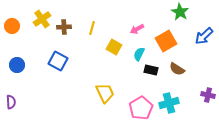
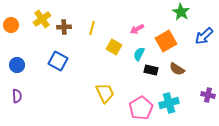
green star: moved 1 px right
orange circle: moved 1 px left, 1 px up
purple semicircle: moved 6 px right, 6 px up
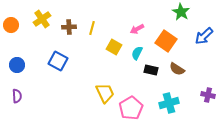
brown cross: moved 5 px right
orange square: rotated 25 degrees counterclockwise
cyan semicircle: moved 2 px left, 1 px up
pink pentagon: moved 10 px left
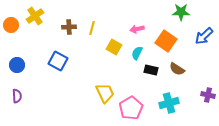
green star: rotated 30 degrees counterclockwise
yellow cross: moved 7 px left, 3 px up
pink arrow: rotated 16 degrees clockwise
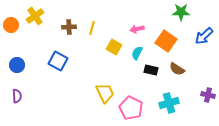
pink pentagon: rotated 15 degrees counterclockwise
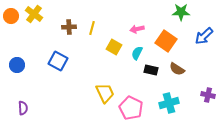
yellow cross: moved 1 px left, 2 px up; rotated 18 degrees counterclockwise
orange circle: moved 9 px up
purple semicircle: moved 6 px right, 12 px down
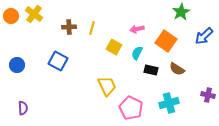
green star: rotated 30 degrees counterclockwise
yellow trapezoid: moved 2 px right, 7 px up
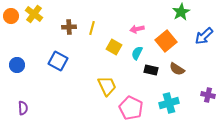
orange square: rotated 15 degrees clockwise
